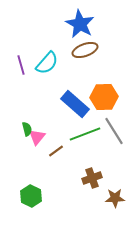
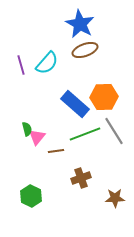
brown line: rotated 28 degrees clockwise
brown cross: moved 11 px left
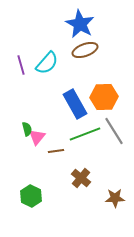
blue rectangle: rotated 20 degrees clockwise
brown cross: rotated 30 degrees counterclockwise
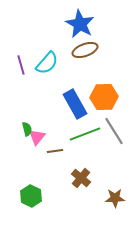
brown line: moved 1 px left
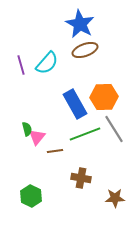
gray line: moved 2 px up
brown cross: rotated 30 degrees counterclockwise
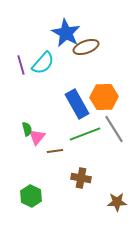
blue star: moved 14 px left, 9 px down
brown ellipse: moved 1 px right, 3 px up
cyan semicircle: moved 4 px left
blue rectangle: moved 2 px right
brown star: moved 2 px right, 4 px down
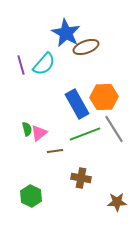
cyan semicircle: moved 1 px right, 1 px down
pink triangle: moved 2 px right, 4 px up; rotated 12 degrees clockwise
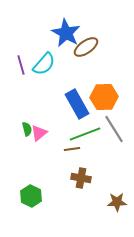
brown ellipse: rotated 15 degrees counterclockwise
brown line: moved 17 px right, 2 px up
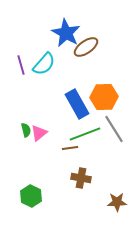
green semicircle: moved 1 px left, 1 px down
brown line: moved 2 px left, 1 px up
